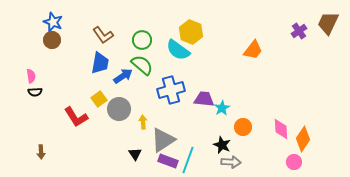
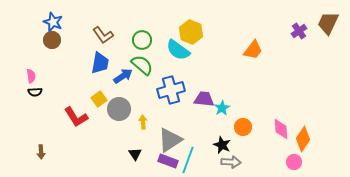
gray triangle: moved 7 px right
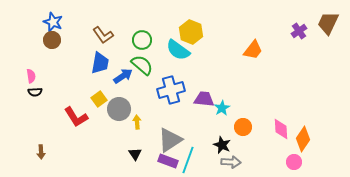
yellow arrow: moved 6 px left
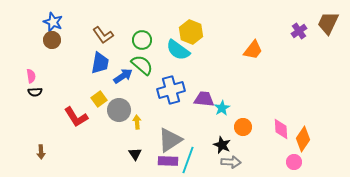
gray circle: moved 1 px down
purple rectangle: rotated 18 degrees counterclockwise
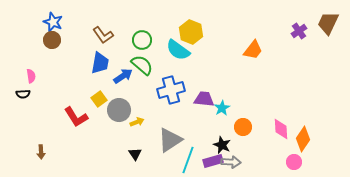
black semicircle: moved 12 px left, 2 px down
yellow arrow: rotated 72 degrees clockwise
purple rectangle: moved 45 px right; rotated 18 degrees counterclockwise
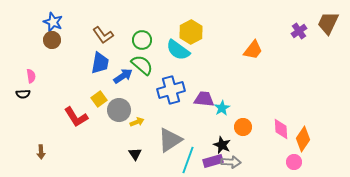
yellow hexagon: rotated 10 degrees clockwise
